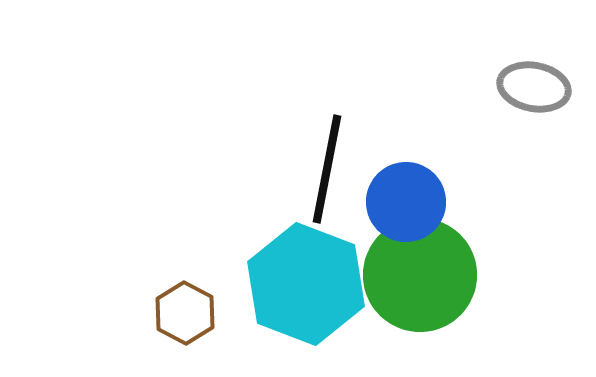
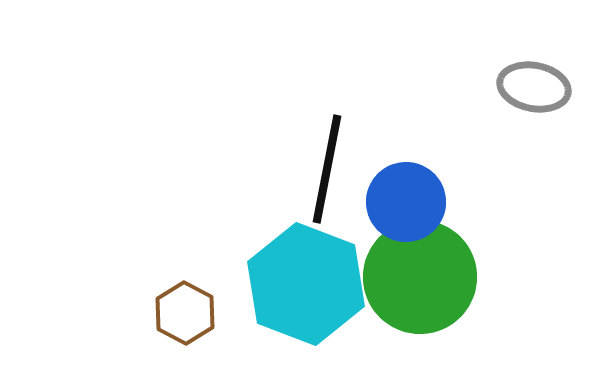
green circle: moved 2 px down
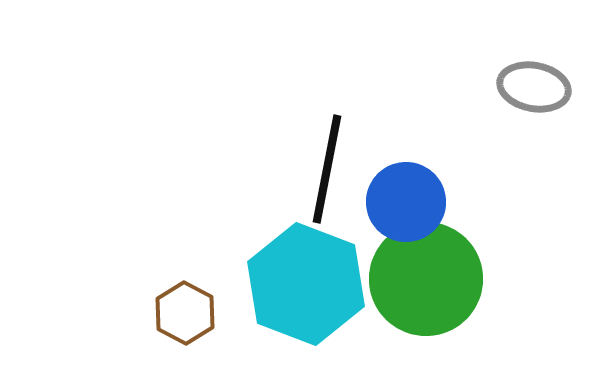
green circle: moved 6 px right, 2 px down
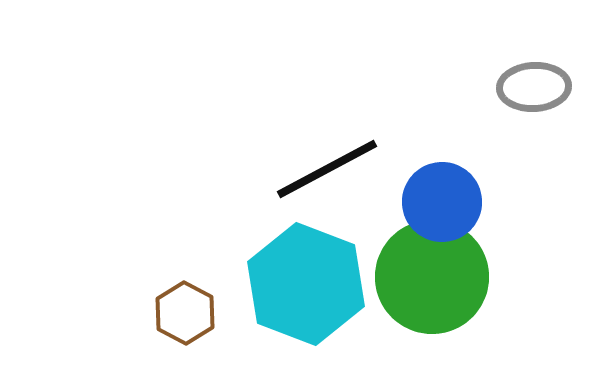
gray ellipse: rotated 14 degrees counterclockwise
black line: rotated 51 degrees clockwise
blue circle: moved 36 px right
green circle: moved 6 px right, 2 px up
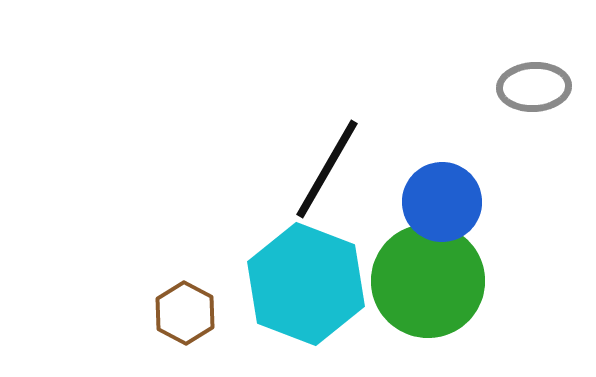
black line: rotated 32 degrees counterclockwise
green circle: moved 4 px left, 4 px down
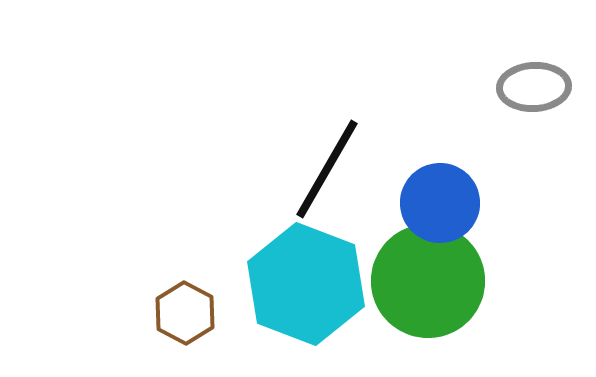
blue circle: moved 2 px left, 1 px down
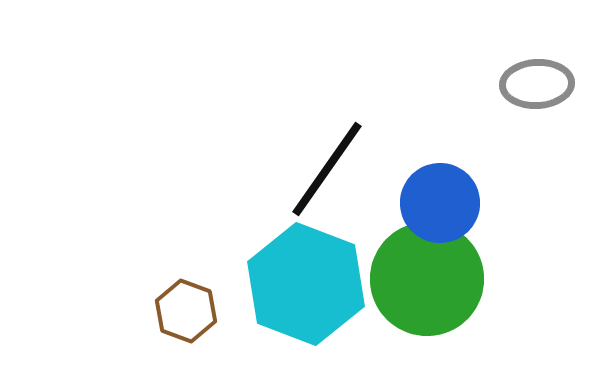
gray ellipse: moved 3 px right, 3 px up
black line: rotated 5 degrees clockwise
green circle: moved 1 px left, 2 px up
brown hexagon: moved 1 px right, 2 px up; rotated 8 degrees counterclockwise
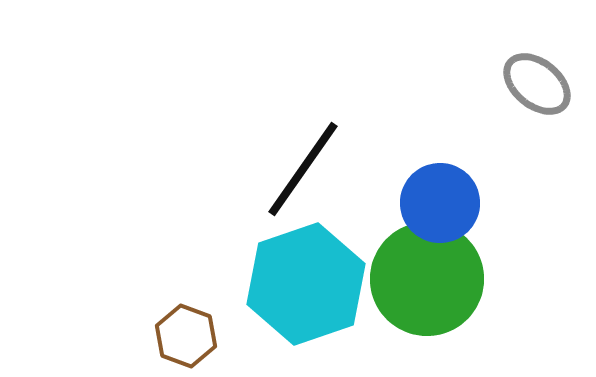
gray ellipse: rotated 42 degrees clockwise
black line: moved 24 px left
cyan hexagon: rotated 20 degrees clockwise
brown hexagon: moved 25 px down
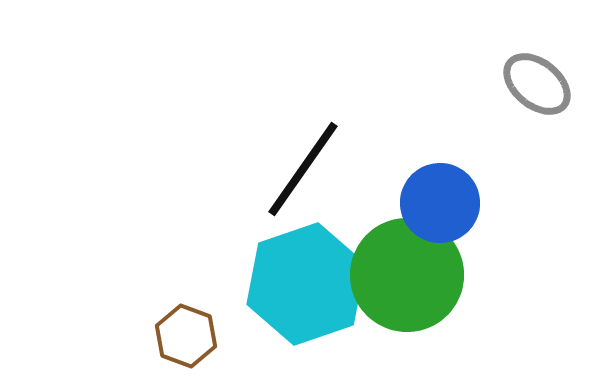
green circle: moved 20 px left, 4 px up
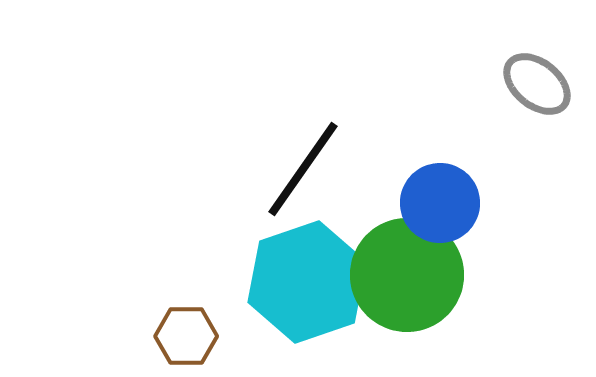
cyan hexagon: moved 1 px right, 2 px up
brown hexagon: rotated 20 degrees counterclockwise
